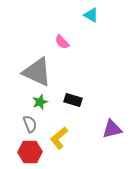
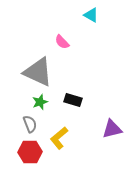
gray triangle: moved 1 px right
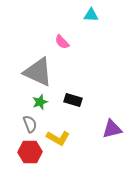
cyan triangle: rotated 28 degrees counterclockwise
yellow L-shape: moved 1 px left; rotated 110 degrees counterclockwise
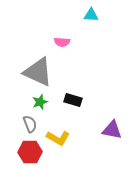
pink semicircle: rotated 42 degrees counterclockwise
purple triangle: moved 1 px down; rotated 25 degrees clockwise
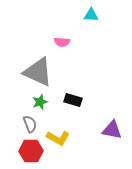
red hexagon: moved 1 px right, 1 px up
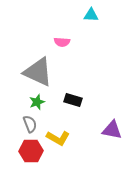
green star: moved 3 px left
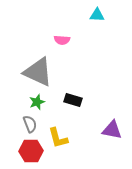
cyan triangle: moved 6 px right
pink semicircle: moved 2 px up
yellow L-shape: rotated 45 degrees clockwise
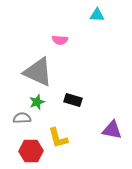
pink semicircle: moved 2 px left
gray semicircle: moved 8 px left, 6 px up; rotated 72 degrees counterclockwise
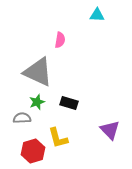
pink semicircle: rotated 84 degrees counterclockwise
black rectangle: moved 4 px left, 3 px down
purple triangle: moved 2 px left; rotated 35 degrees clockwise
red hexagon: moved 2 px right; rotated 15 degrees counterclockwise
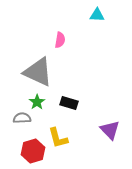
green star: rotated 14 degrees counterclockwise
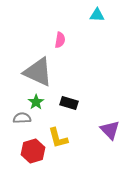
green star: moved 1 px left
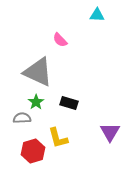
pink semicircle: rotated 126 degrees clockwise
purple triangle: moved 2 px down; rotated 15 degrees clockwise
